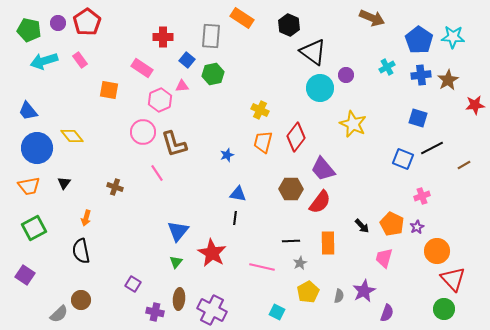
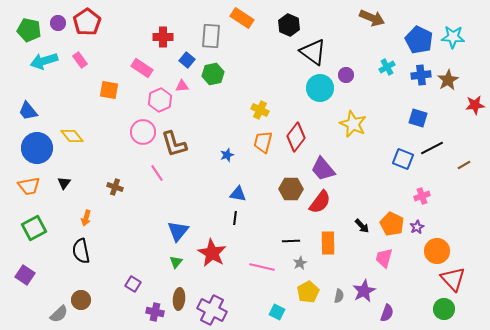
blue pentagon at (419, 40): rotated 8 degrees counterclockwise
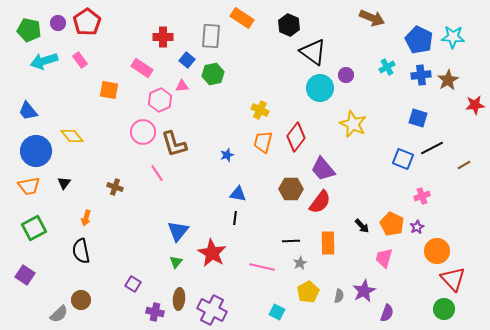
blue circle at (37, 148): moved 1 px left, 3 px down
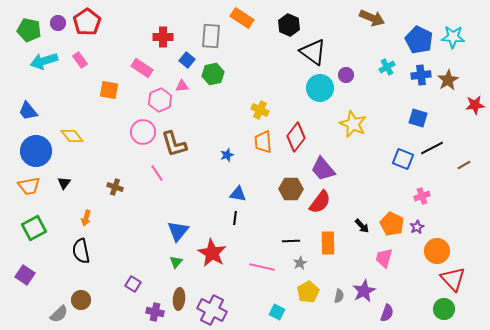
orange trapezoid at (263, 142): rotated 20 degrees counterclockwise
